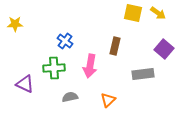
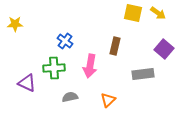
purple triangle: moved 2 px right, 1 px up
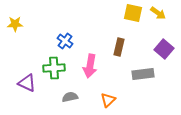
brown rectangle: moved 4 px right, 1 px down
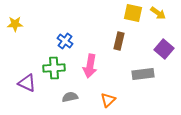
brown rectangle: moved 6 px up
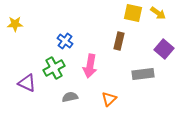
green cross: rotated 25 degrees counterclockwise
orange triangle: moved 1 px right, 1 px up
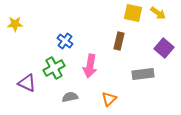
purple square: moved 1 px up
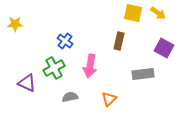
purple square: rotated 12 degrees counterclockwise
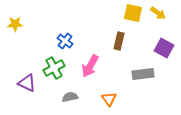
pink arrow: rotated 20 degrees clockwise
orange triangle: rotated 21 degrees counterclockwise
